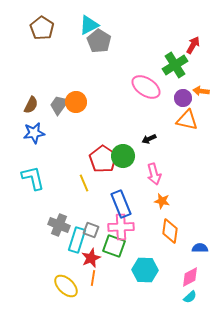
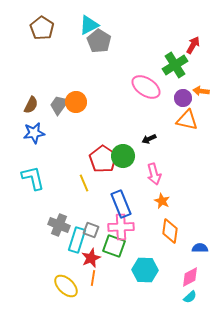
orange star: rotated 14 degrees clockwise
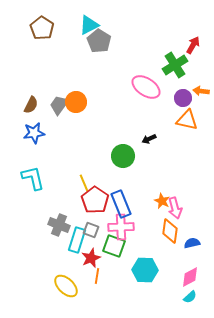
red pentagon: moved 8 px left, 41 px down
pink arrow: moved 21 px right, 34 px down
blue semicircle: moved 8 px left, 5 px up; rotated 14 degrees counterclockwise
orange line: moved 4 px right, 2 px up
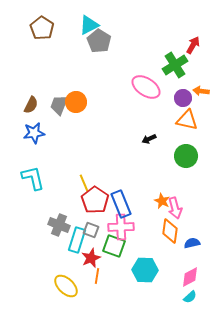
gray trapezoid: rotated 15 degrees counterclockwise
green circle: moved 63 px right
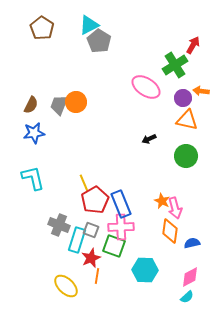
red pentagon: rotated 8 degrees clockwise
cyan semicircle: moved 3 px left
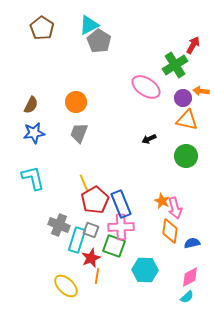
gray trapezoid: moved 20 px right, 28 px down
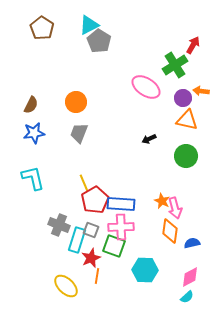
blue rectangle: rotated 64 degrees counterclockwise
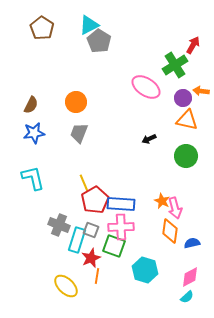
cyan hexagon: rotated 15 degrees clockwise
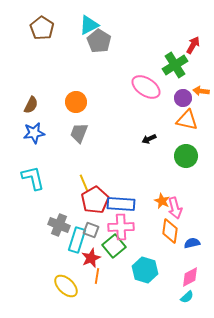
green square: rotated 30 degrees clockwise
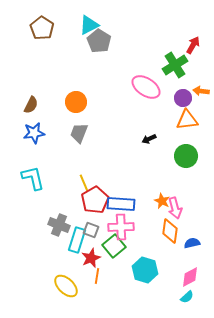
orange triangle: rotated 20 degrees counterclockwise
